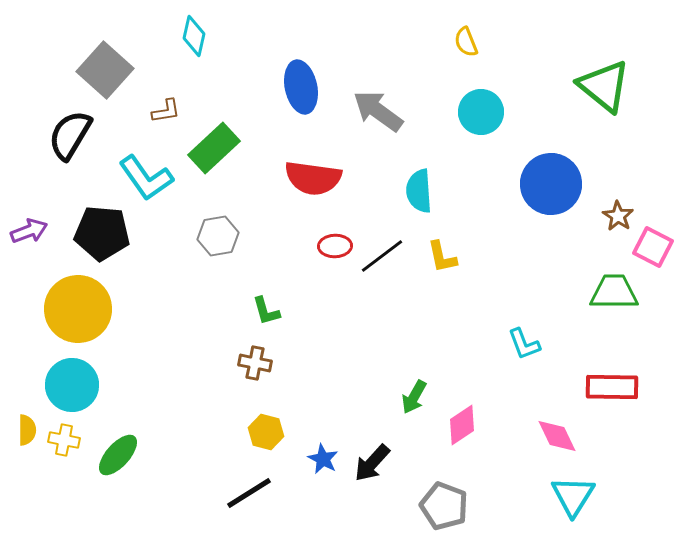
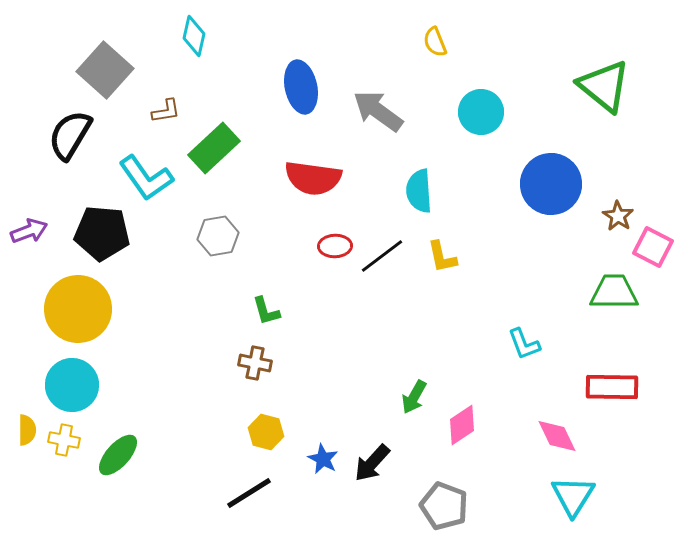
yellow semicircle at (466, 42): moved 31 px left
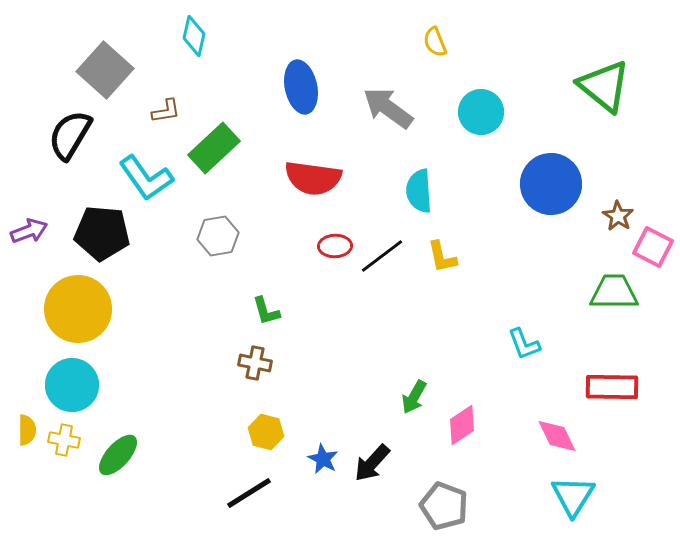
gray arrow at (378, 111): moved 10 px right, 3 px up
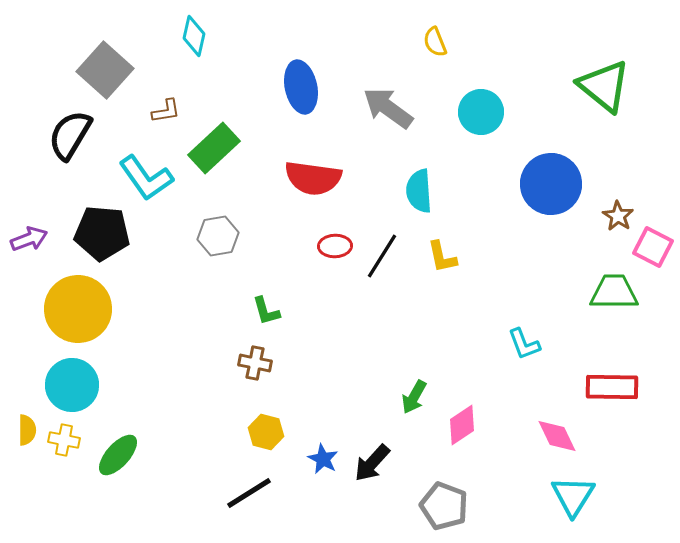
purple arrow at (29, 231): moved 8 px down
black line at (382, 256): rotated 21 degrees counterclockwise
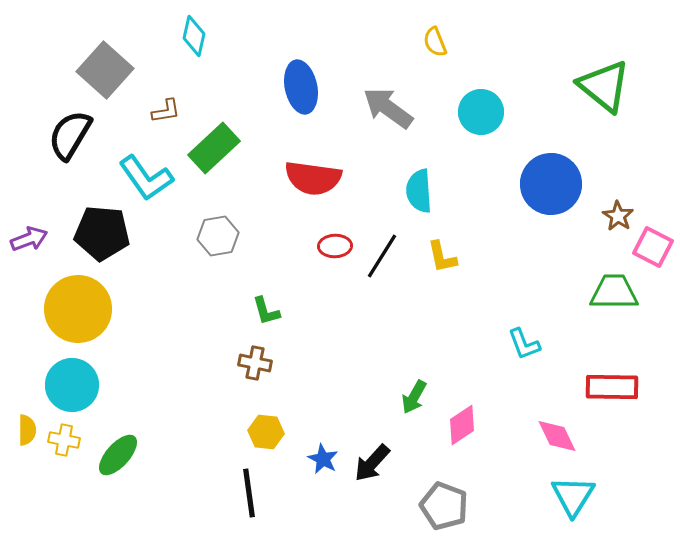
yellow hexagon at (266, 432): rotated 8 degrees counterclockwise
black line at (249, 493): rotated 66 degrees counterclockwise
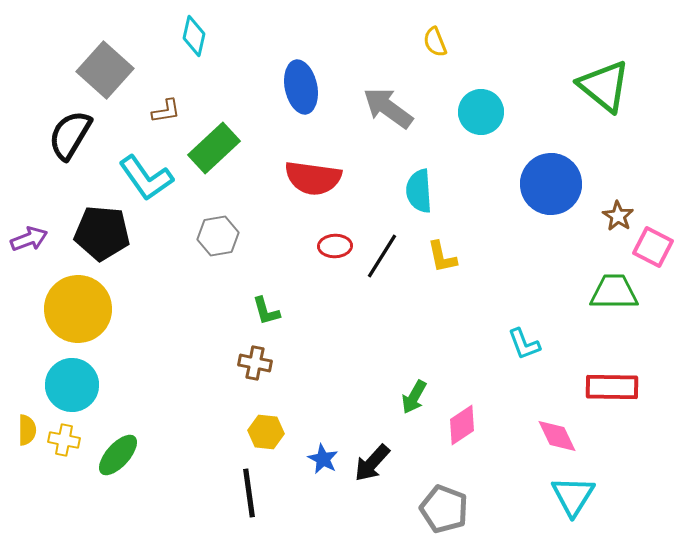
gray pentagon at (444, 506): moved 3 px down
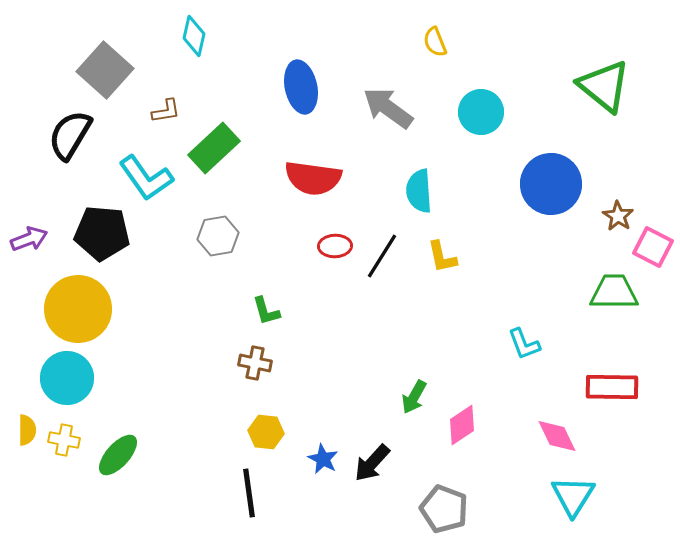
cyan circle at (72, 385): moved 5 px left, 7 px up
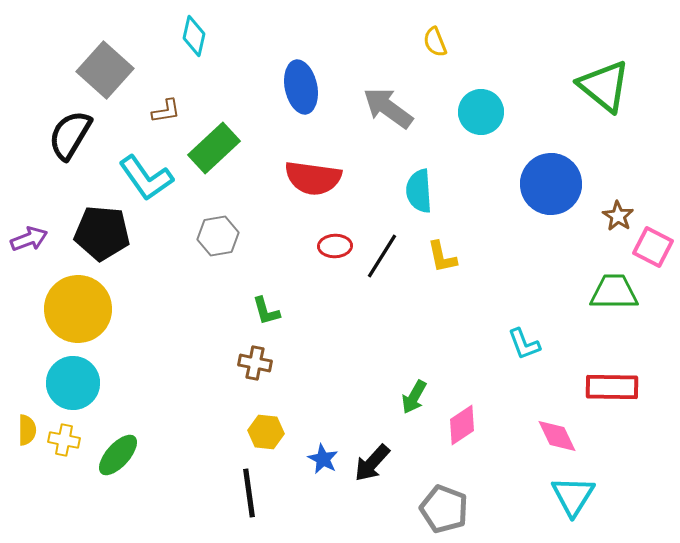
cyan circle at (67, 378): moved 6 px right, 5 px down
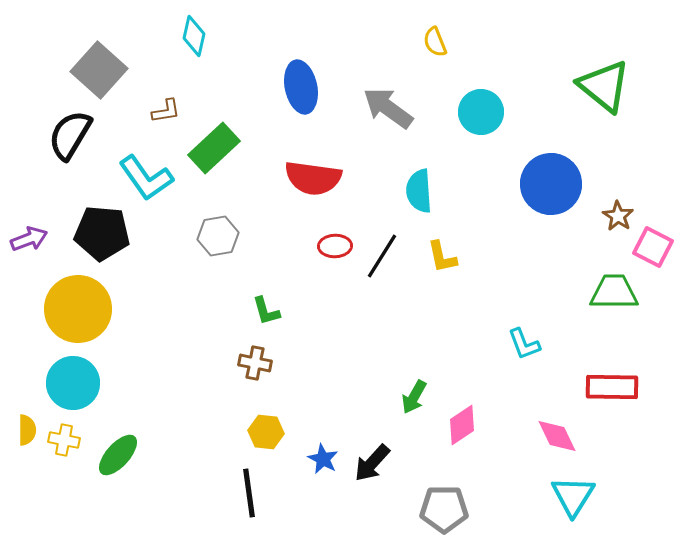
gray square at (105, 70): moved 6 px left
gray pentagon at (444, 509): rotated 21 degrees counterclockwise
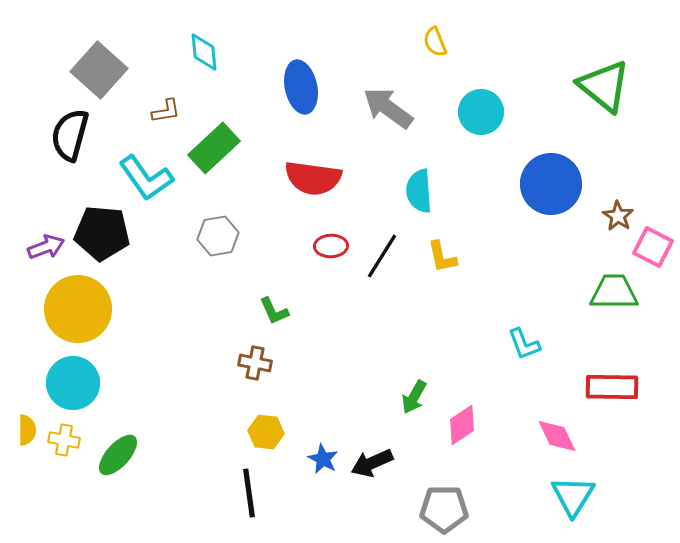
cyan diamond at (194, 36): moved 10 px right, 16 px down; rotated 18 degrees counterclockwise
black semicircle at (70, 135): rotated 16 degrees counterclockwise
purple arrow at (29, 239): moved 17 px right, 8 px down
red ellipse at (335, 246): moved 4 px left
green L-shape at (266, 311): moved 8 px right; rotated 8 degrees counterclockwise
black arrow at (372, 463): rotated 24 degrees clockwise
